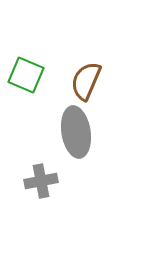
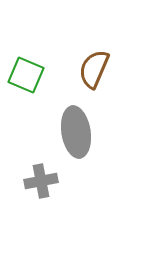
brown semicircle: moved 8 px right, 12 px up
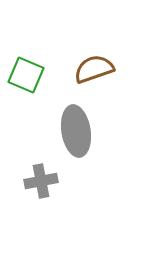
brown semicircle: rotated 48 degrees clockwise
gray ellipse: moved 1 px up
